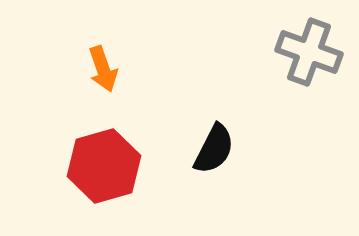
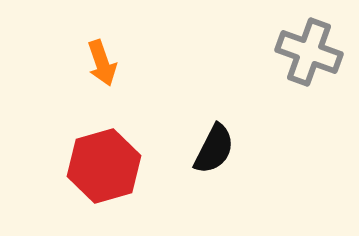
orange arrow: moved 1 px left, 6 px up
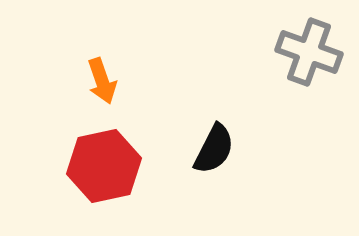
orange arrow: moved 18 px down
red hexagon: rotated 4 degrees clockwise
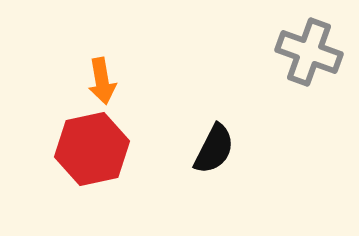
orange arrow: rotated 9 degrees clockwise
red hexagon: moved 12 px left, 17 px up
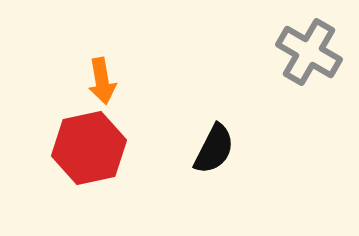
gray cross: rotated 10 degrees clockwise
red hexagon: moved 3 px left, 1 px up
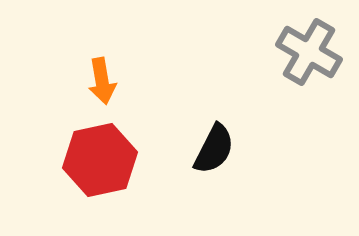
red hexagon: moved 11 px right, 12 px down
